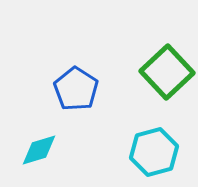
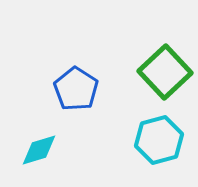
green square: moved 2 px left
cyan hexagon: moved 5 px right, 12 px up
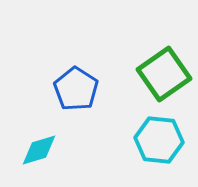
green square: moved 1 px left, 2 px down; rotated 8 degrees clockwise
cyan hexagon: rotated 21 degrees clockwise
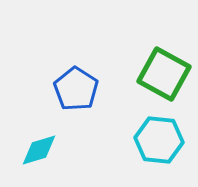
green square: rotated 26 degrees counterclockwise
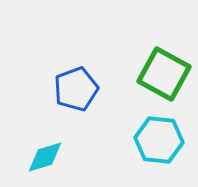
blue pentagon: rotated 18 degrees clockwise
cyan diamond: moved 6 px right, 7 px down
